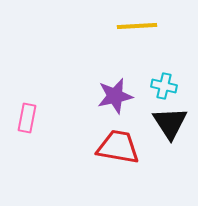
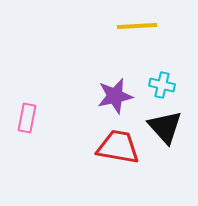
cyan cross: moved 2 px left, 1 px up
black triangle: moved 5 px left, 4 px down; rotated 9 degrees counterclockwise
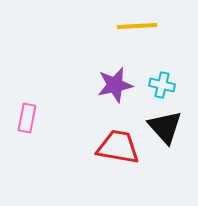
purple star: moved 11 px up
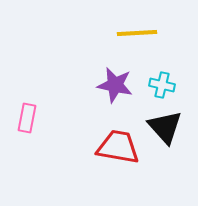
yellow line: moved 7 px down
purple star: rotated 24 degrees clockwise
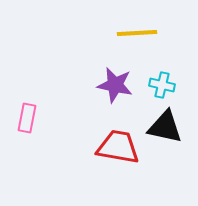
black triangle: rotated 36 degrees counterclockwise
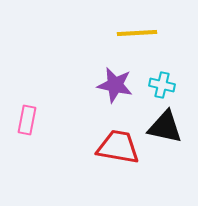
pink rectangle: moved 2 px down
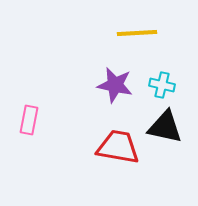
pink rectangle: moved 2 px right
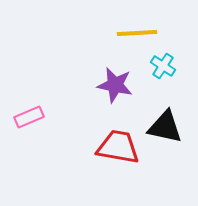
cyan cross: moved 1 px right, 19 px up; rotated 20 degrees clockwise
pink rectangle: moved 3 px up; rotated 56 degrees clockwise
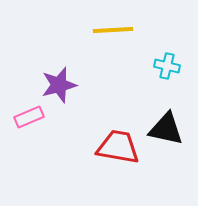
yellow line: moved 24 px left, 3 px up
cyan cross: moved 4 px right; rotated 20 degrees counterclockwise
purple star: moved 56 px left; rotated 27 degrees counterclockwise
black triangle: moved 1 px right, 2 px down
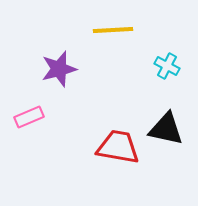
cyan cross: rotated 15 degrees clockwise
purple star: moved 16 px up
